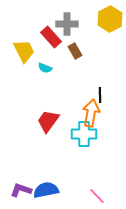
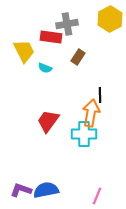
gray cross: rotated 10 degrees counterclockwise
red rectangle: rotated 40 degrees counterclockwise
brown rectangle: moved 3 px right, 6 px down; rotated 63 degrees clockwise
pink line: rotated 66 degrees clockwise
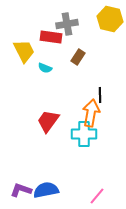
yellow hexagon: rotated 20 degrees counterclockwise
pink line: rotated 18 degrees clockwise
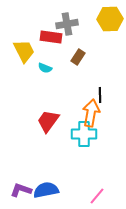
yellow hexagon: rotated 15 degrees counterclockwise
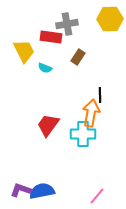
red trapezoid: moved 4 px down
cyan cross: moved 1 px left
blue semicircle: moved 4 px left, 1 px down
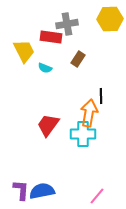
brown rectangle: moved 2 px down
black line: moved 1 px right, 1 px down
orange arrow: moved 2 px left
purple L-shape: rotated 75 degrees clockwise
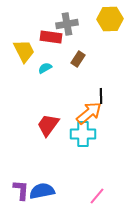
cyan semicircle: rotated 128 degrees clockwise
orange arrow: rotated 40 degrees clockwise
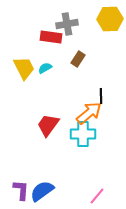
yellow trapezoid: moved 17 px down
blue semicircle: rotated 25 degrees counterclockwise
